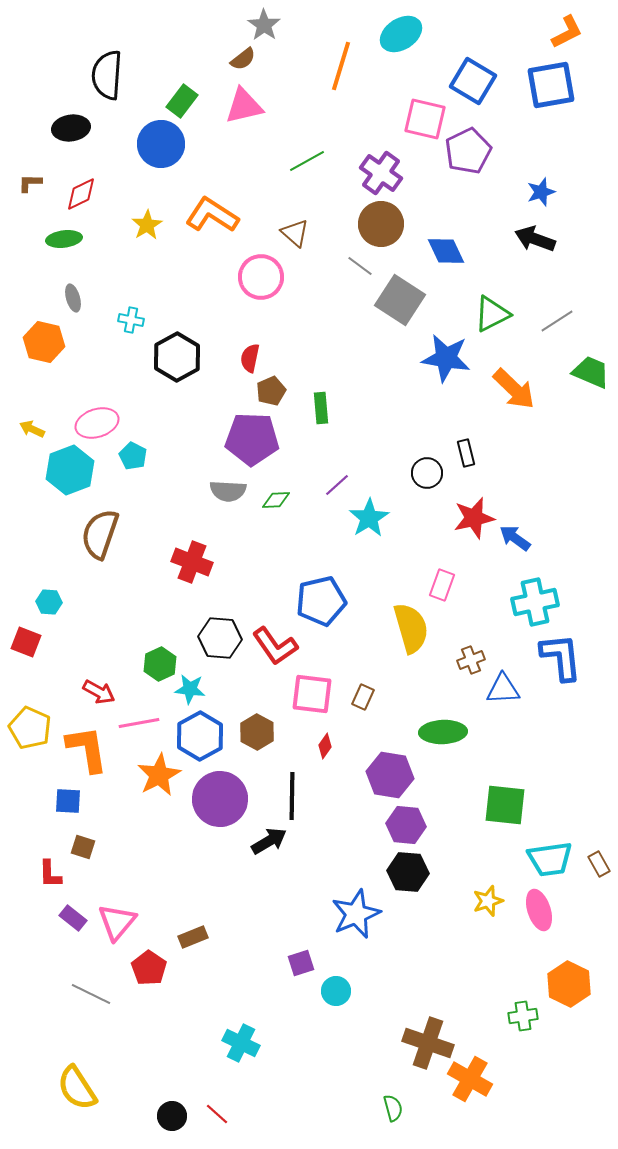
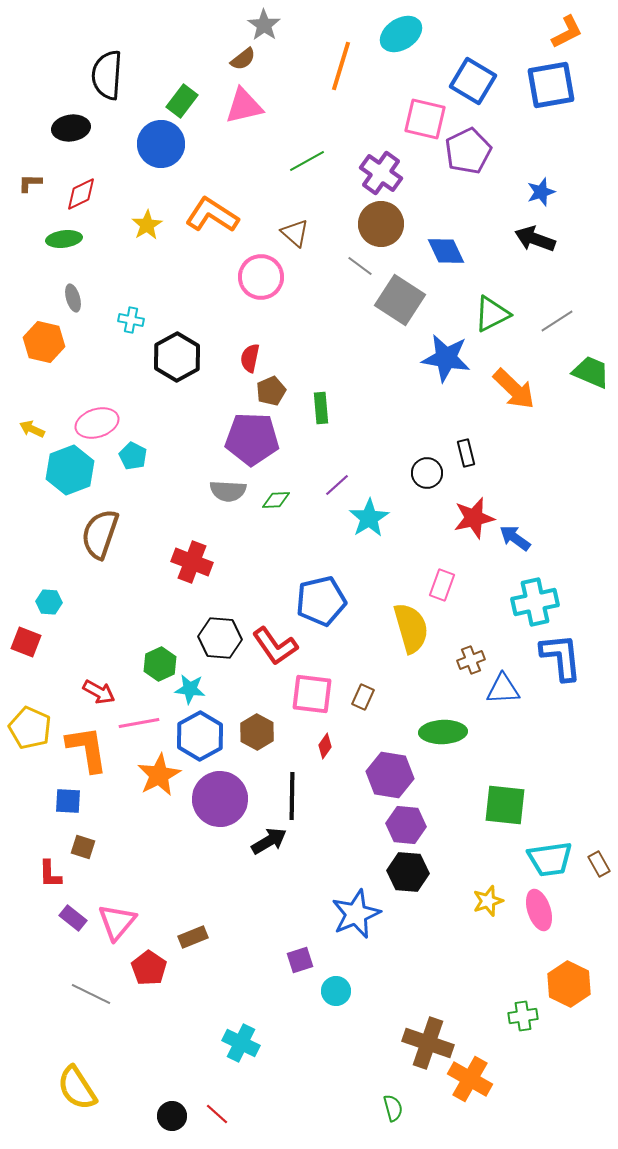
purple square at (301, 963): moved 1 px left, 3 px up
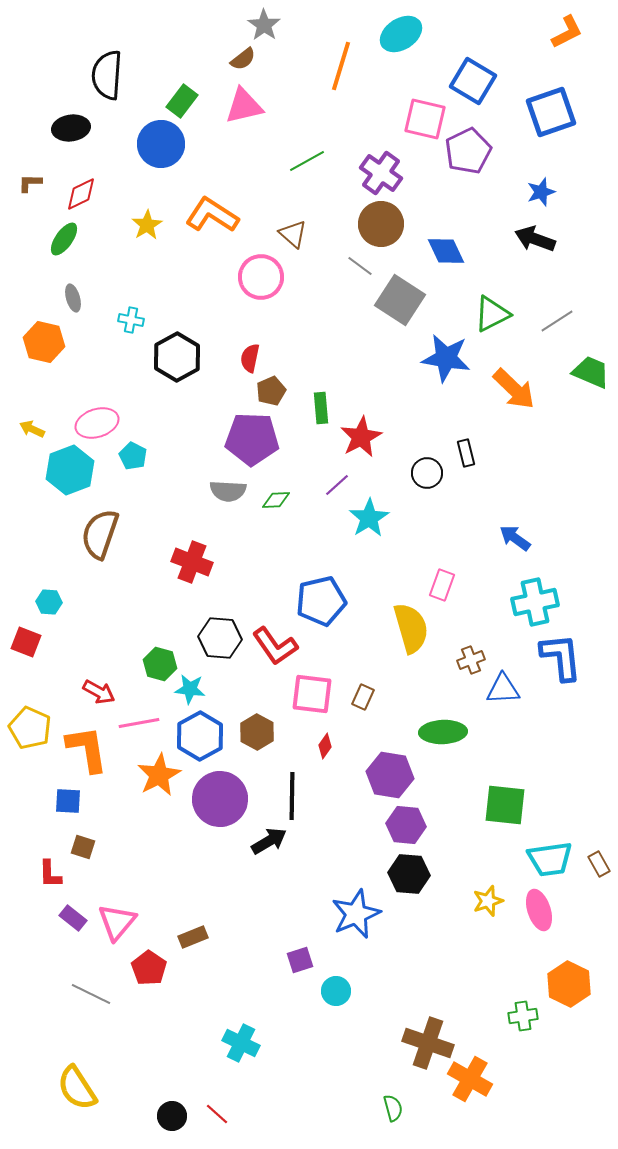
blue square at (551, 85): moved 27 px down; rotated 9 degrees counterclockwise
brown triangle at (295, 233): moved 2 px left, 1 px down
green ellipse at (64, 239): rotated 48 degrees counterclockwise
red star at (474, 518): moved 113 px left, 81 px up; rotated 15 degrees counterclockwise
green hexagon at (160, 664): rotated 20 degrees counterclockwise
black hexagon at (408, 872): moved 1 px right, 2 px down
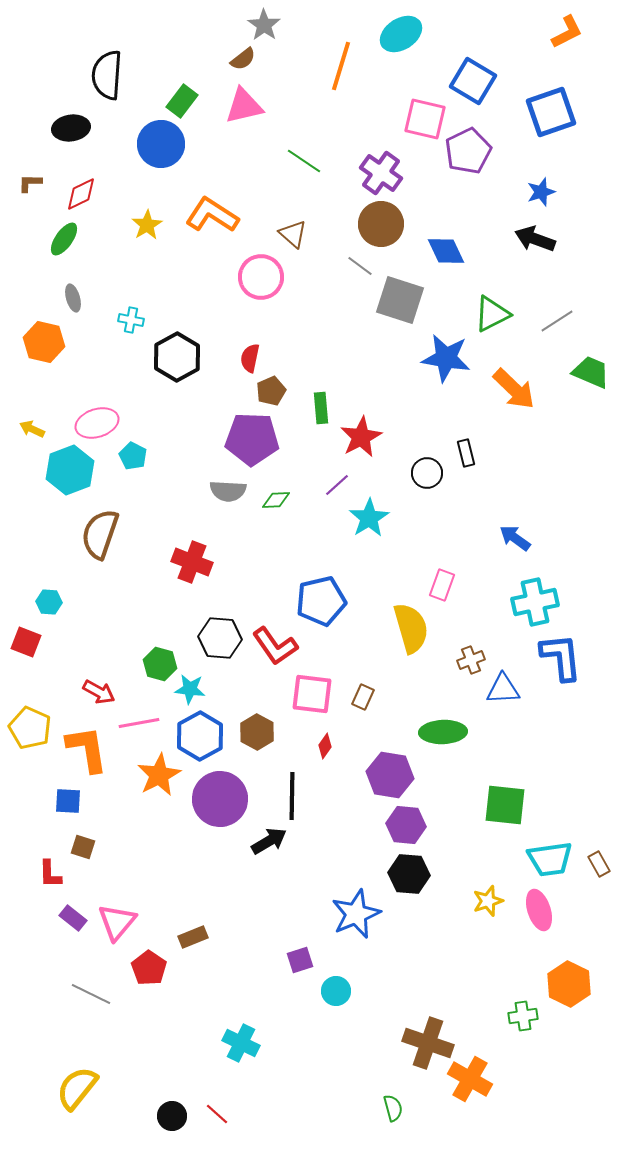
green line at (307, 161): moved 3 px left; rotated 63 degrees clockwise
gray square at (400, 300): rotated 15 degrees counterclockwise
yellow semicircle at (77, 1088): rotated 72 degrees clockwise
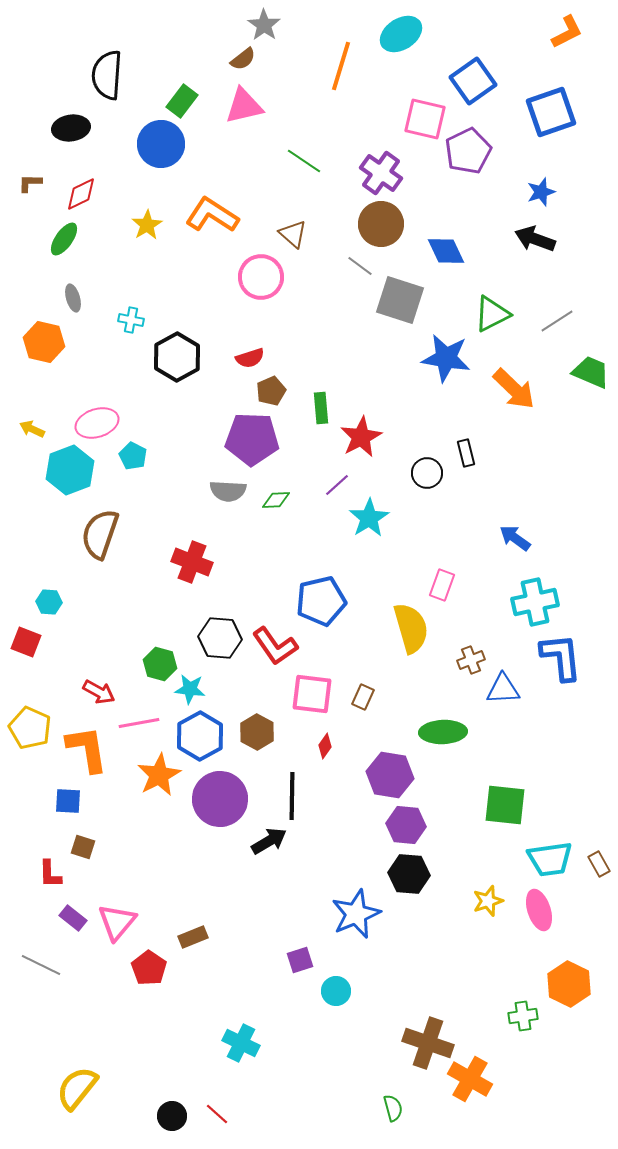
blue square at (473, 81): rotated 24 degrees clockwise
red semicircle at (250, 358): rotated 120 degrees counterclockwise
gray line at (91, 994): moved 50 px left, 29 px up
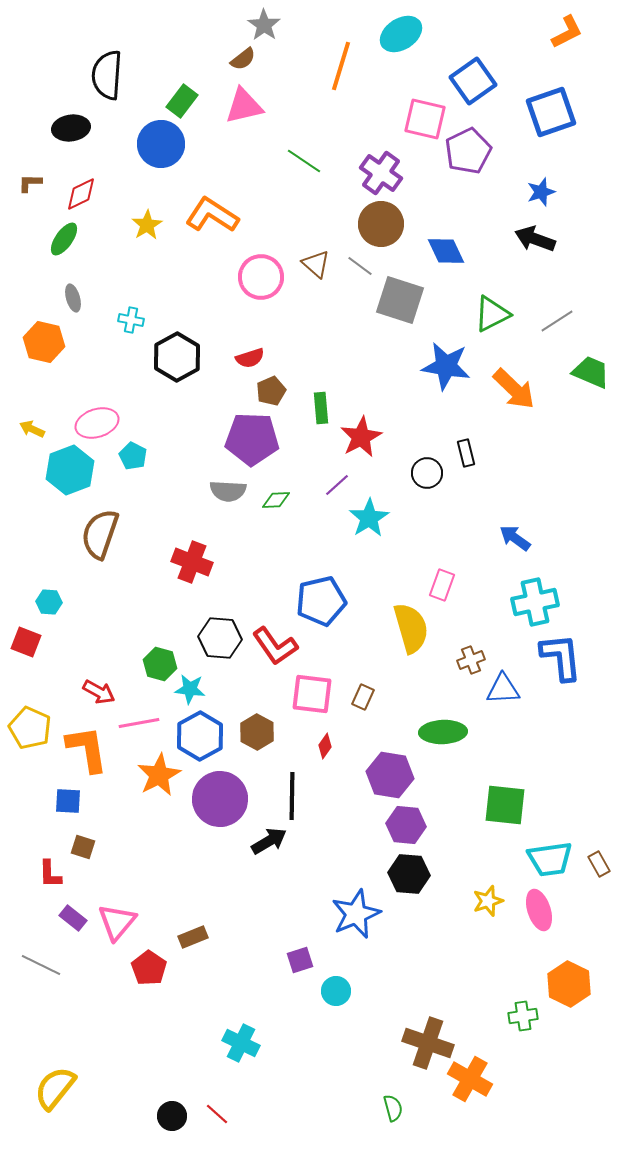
brown triangle at (293, 234): moved 23 px right, 30 px down
blue star at (446, 358): moved 8 px down
yellow semicircle at (77, 1088): moved 22 px left
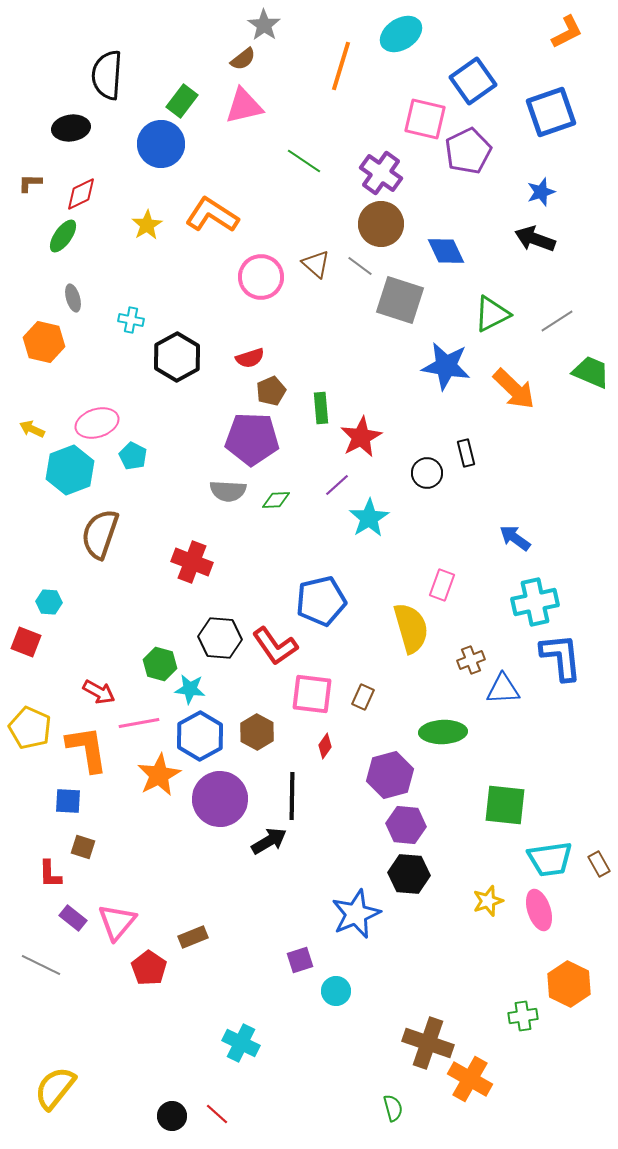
green ellipse at (64, 239): moved 1 px left, 3 px up
purple hexagon at (390, 775): rotated 24 degrees counterclockwise
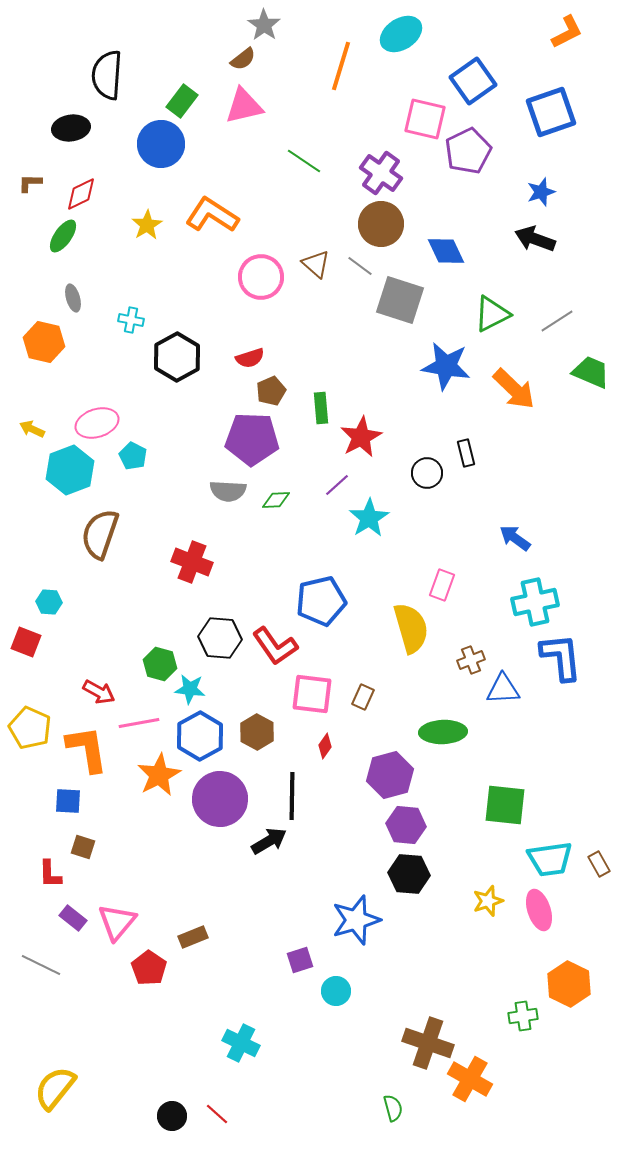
blue star at (356, 914): moved 6 px down; rotated 6 degrees clockwise
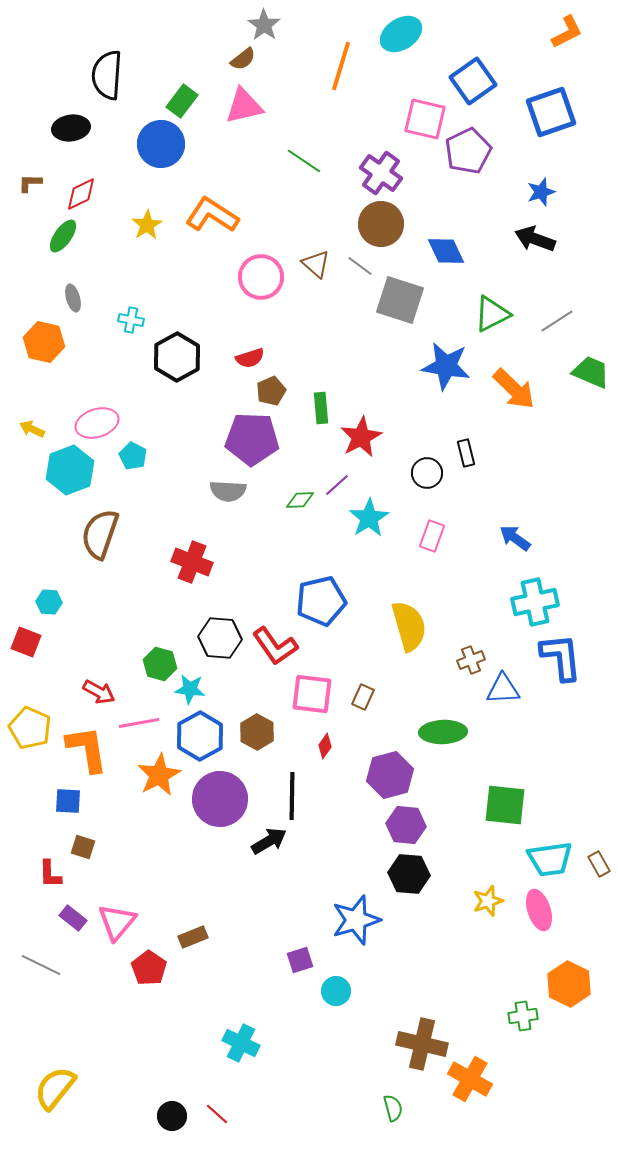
green diamond at (276, 500): moved 24 px right
pink rectangle at (442, 585): moved 10 px left, 49 px up
yellow semicircle at (411, 628): moved 2 px left, 2 px up
brown cross at (428, 1043): moved 6 px left, 1 px down; rotated 6 degrees counterclockwise
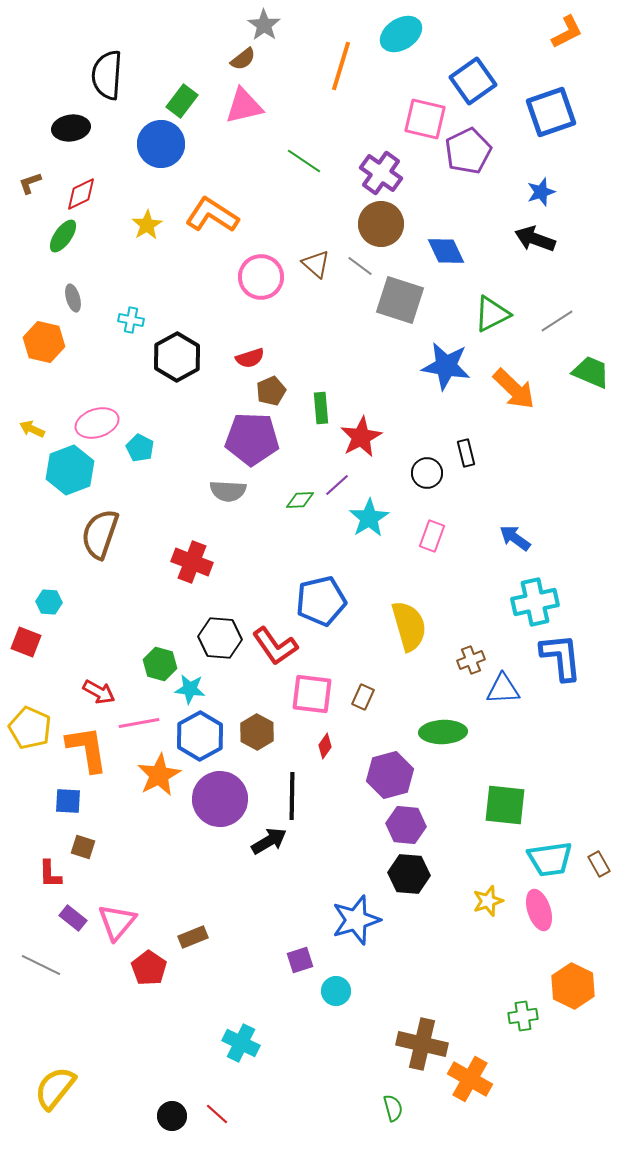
brown L-shape at (30, 183): rotated 20 degrees counterclockwise
cyan pentagon at (133, 456): moved 7 px right, 8 px up
orange hexagon at (569, 984): moved 4 px right, 2 px down
